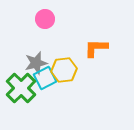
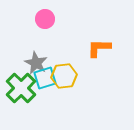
orange L-shape: moved 3 px right
gray star: rotated 30 degrees counterclockwise
yellow hexagon: moved 6 px down
cyan square: rotated 10 degrees clockwise
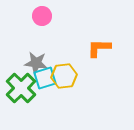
pink circle: moved 3 px left, 3 px up
gray star: rotated 20 degrees counterclockwise
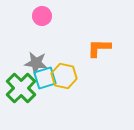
yellow hexagon: rotated 20 degrees clockwise
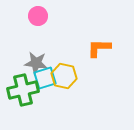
pink circle: moved 4 px left
green cross: moved 2 px right, 2 px down; rotated 32 degrees clockwise
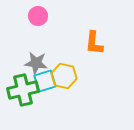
orange L-shape: moved 5 px left, 5 px up; rotated 85 degrees counterclockwise
cyan square: moved 3 px down
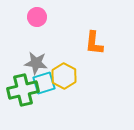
pink circle: moved 1 px left, 1 px down
yellow hexagon: rotated 15 degrees clockwise
cyan square: moved 1 px left, 2 px down
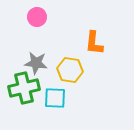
yellow hexagon: moved 6 px right, 6 px up; rotated 20 degrees counterclockwise
cyan square: moved 11 px right, 15 px down; rotated 20 degrees clockwise
green cross: moved 1 px right, 2 px up
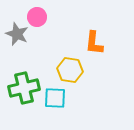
gray star: moved 19 px left, 29 px up; rotated 15 degrees clockwise
